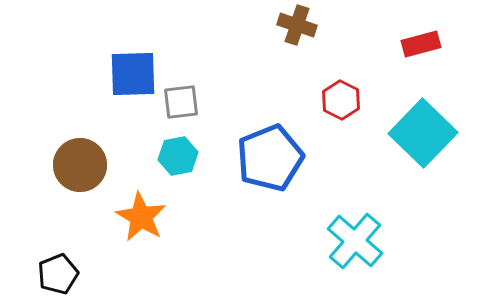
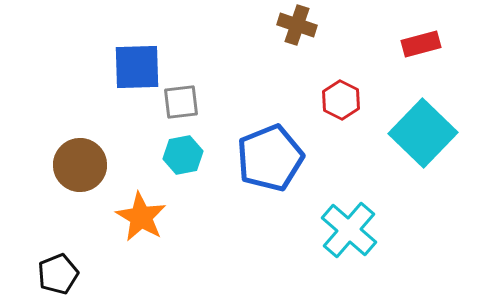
blue square: moved 4 px right, 7 px up
cyan hexagon: moved 5 px right, 1 px up
cyan cross: moved 6 px left, 11 px up
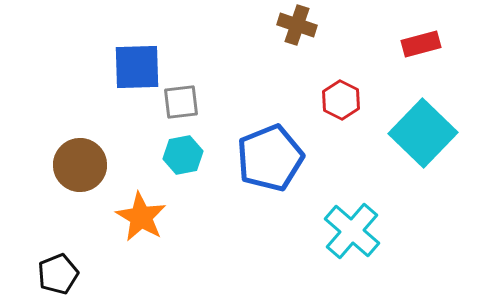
cyan cross: moved 3 px right, 1 px down
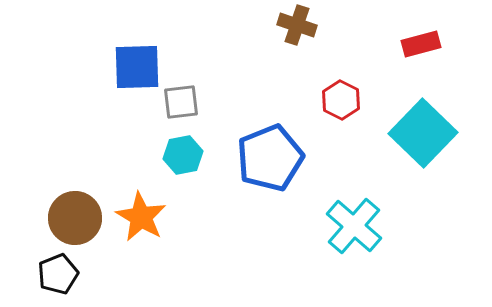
brown circle: moved 5 px left, 53 px down
cyan cross: moved 2 px right, 5 px up
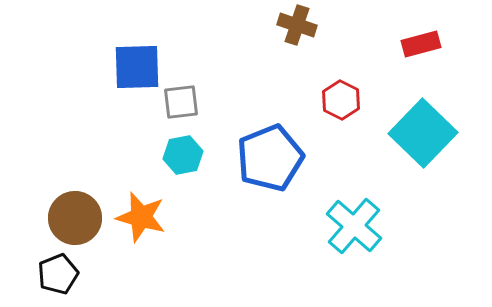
orange star: rotated 15 degrees counterclockwise
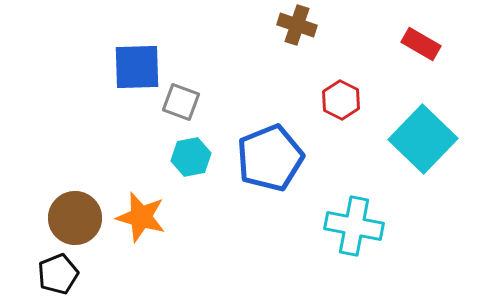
red rectangle: rotated 45 degrees clockwise
gray square: rotated 27 degrees clockwise
cyan square: moved 6 px down
cyan hexagon: moved 8 px right, 2 px down
cyan cross: rotated 30 degrees counterclockwise
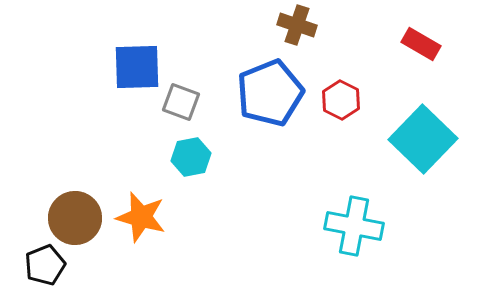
blue pentagon: moved 65 px up
black pentagon: moved 13 px left, 9 px up
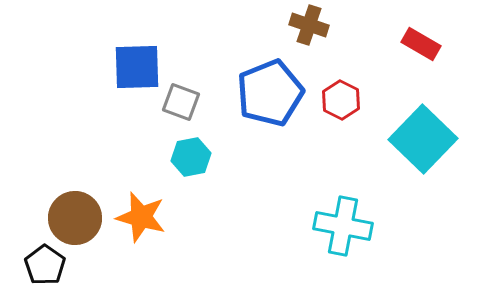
brown cross: moved 12 px right
cyan cross: moved 11 px left
black pentagon: rotated 15 degrees counterclockwise
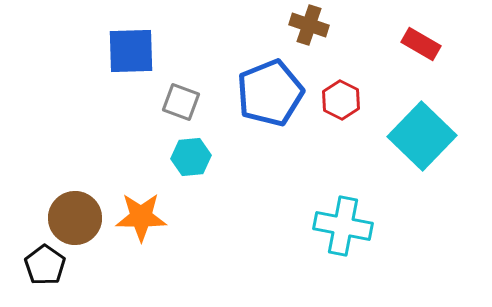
blue square: moved 6 px left, 16 px up
cyan square: moved 1 px left, 3 px up
cyan hexagon: rotated 6 degrees clockwise
orange star: rotated 15 degrees counterclockwise
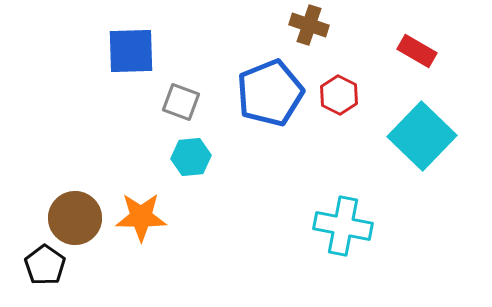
red rectangle: moved 4 px left, 7 px down
red hexagon: moved 2 px left, 5 px up
